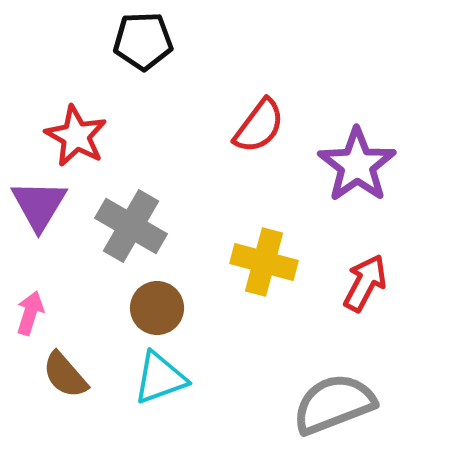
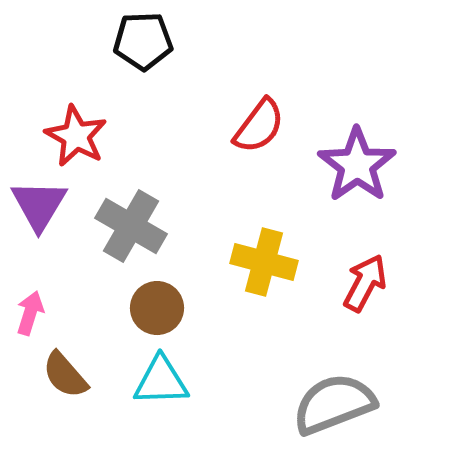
cyan triangle: moved 1 px right, 3 px down; rotated 18 degrees clockwise
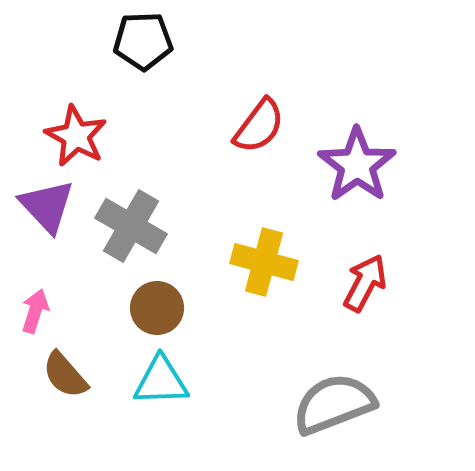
purple triangle: moved 8 px right, 1 px down; rotated 14 degrees counterclockwise
pink arrow: moved 5 px right, 2 px up
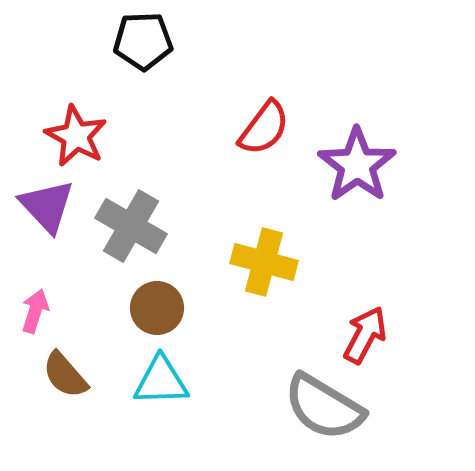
red semicircle: moved 5 px right, 2 px down
red arrow: moved 52 px down
gray semicircle: moved 10 px left, 3 px down; rotated 128 degrees counterclockwise
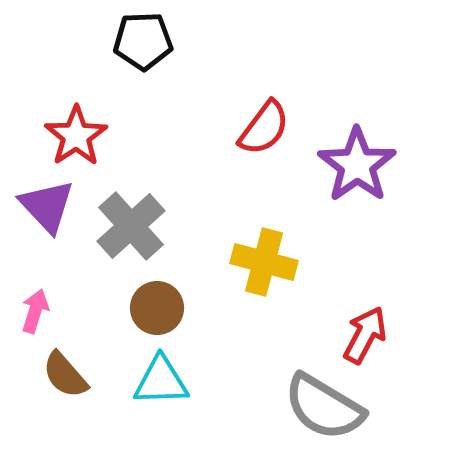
red star: rotated 10 degrees clockwise
gray cross: rotated 18 degrees clockwise
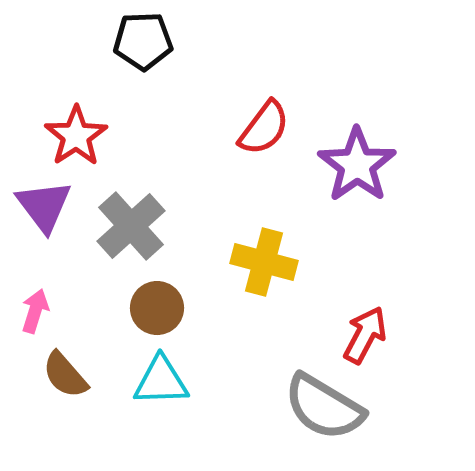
purple triangle: moved 3 px left; rotated 6 degrees clockwise
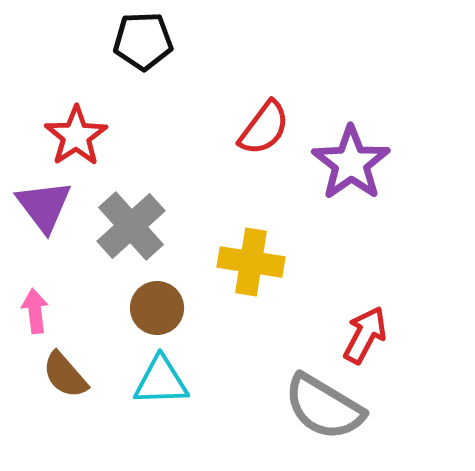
purple star: moved 6 px left, 2 px up
yellow cross: moved 13 px left; rotated 6 degrees counterclockwise
pink arrow: rotated 24 degrees counterclockwise
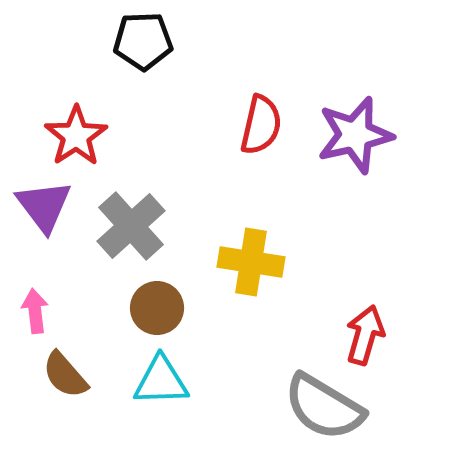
red semicircle: moved 3 px left, 3 px up; rotated 24 degrees counterclockwise
purple star: moved 4 px right, 28 px up; rotated 22 degrees clockwise
red arrow: rotated 12 degrees counterclockwise
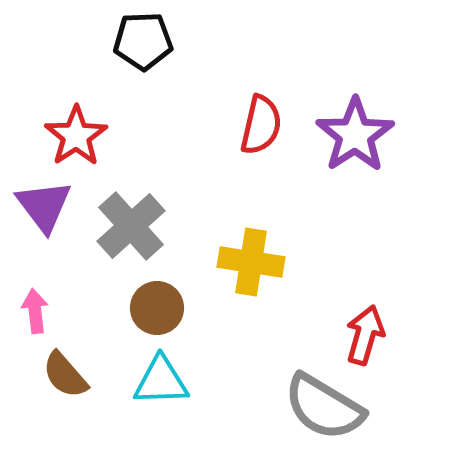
purple star: rotated 20 degrees counterclockwise
